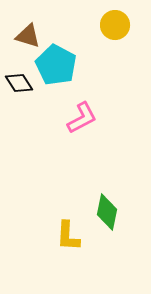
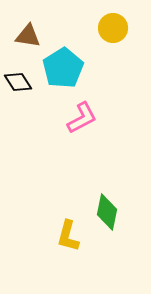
yellow circle: moved 2 px left, 3 px down
brown triangle: rotated 8 degrees counterclockwise
cyan pentagon: moved 7 px right, 3 px down; rotated 12 degrees clockwise
black diamond: moved 1 px left, 1 px up
yellow L-shape: rotated 12 degrees clockwise
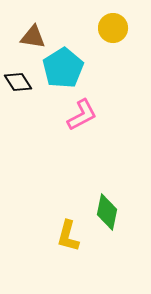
brown triangle: moved 5 px right, 1 px down
pink L-shape: moved 3 px up
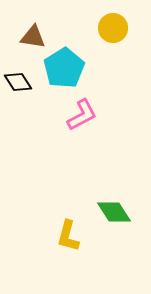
cyan pentagon: moved 1 px right
green diamond: moved 7 px right; rotated 45 degrees counterclockwise
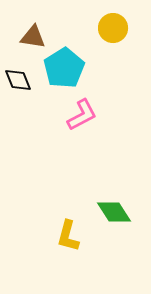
black diamond: moved 2 px up; rotated 12 degrees clockwise
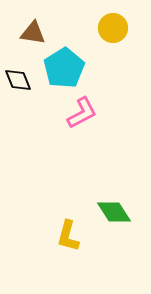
brown triangle: moved 4 px up
pink L-shape: moved 2 px up
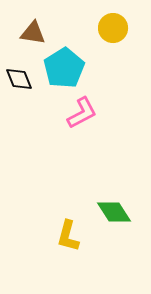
black diamond: moved 1 px right, 1 px up
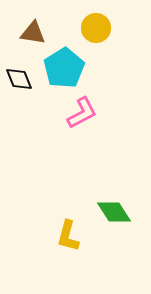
yellow circle: moved 17 px left
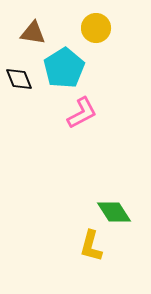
yellow L-shape: moved 23 px right, 10 px down
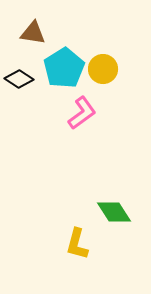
yellow circle: moved 7 px right, 41 px down
black diamond: rotated 36 degrees counterclockwise
pink L-shape: rotated 8 degrees counterclockwise
yellow L-shape: moved 14 px left, 2 px up
